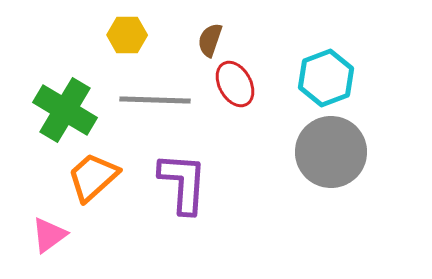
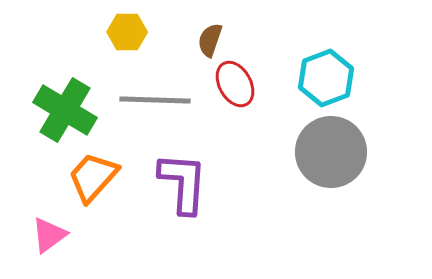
yellow hexagon: moved 3 px up
orange trapezoid: rotated 6 degrees counterclockwise
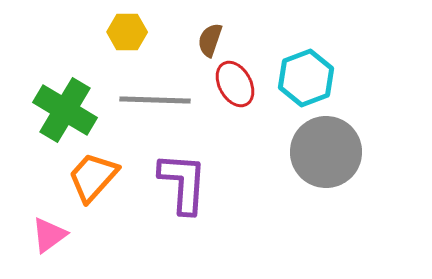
cyan hexagon: moved 20 px left
gray circle: moved 5 px left
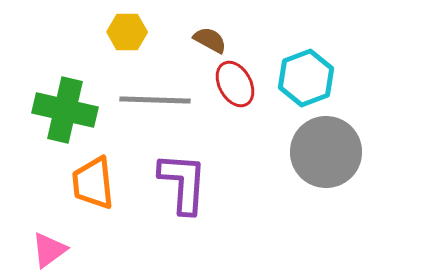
brown semicircle: rotated 100 degrees clockwise
green cross: rotated 18 degrees counterclockwise
orange trapezoid: moved 6 px down; rotated 48 degrees counterclockwise
pink triangle: moved 15 px down
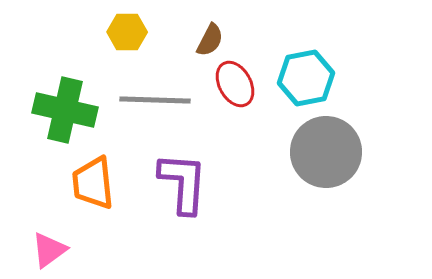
brown semicircle: rotated 88 degrees clockwise
cyan hexagon: rotated 10 degrees clockwise
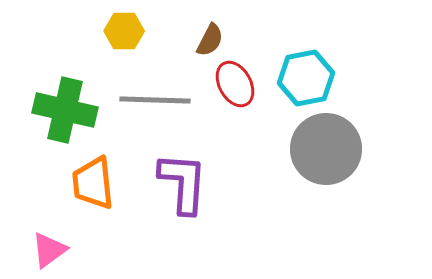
yellow hexagon: moved 3 px left, 1 px up
gray circle: moved 3 px up
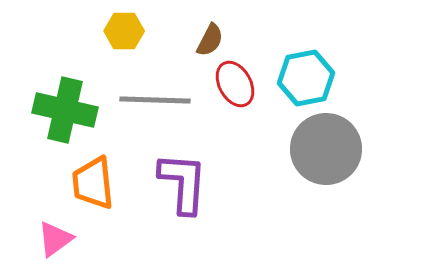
pink triangle: moved 6 px right, 11 px up
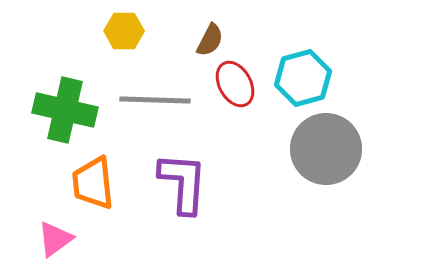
cyan hexagon: moved 3 px left; rotated 4 degrees counterclockwise
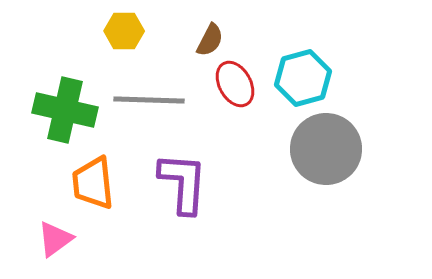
gray line: moved 6 px left
